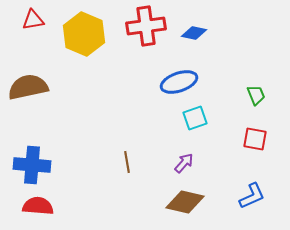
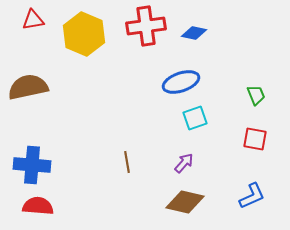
blue ellipse: moved 2 px right
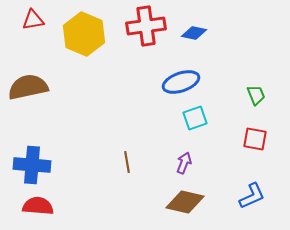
purple arrow: rotated 20 degrees counterclockwise
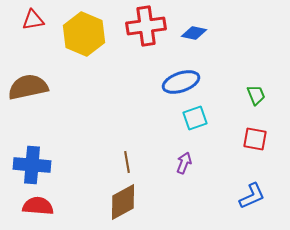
brown diamond: moved 62 px left; rotated 42 degrees counterclockwise
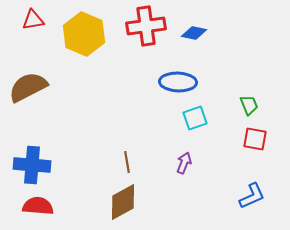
blue ellipse: moved 3 px left; rotated 21 degrees clockwise
brown semicircle: rotated 15 degrees counterclockwise
green trapezoid: moved 7 px left, 10 px down
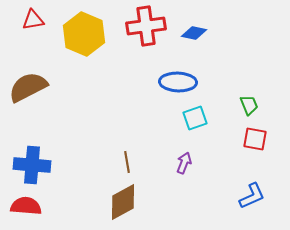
red semicircle: moved 12 px left
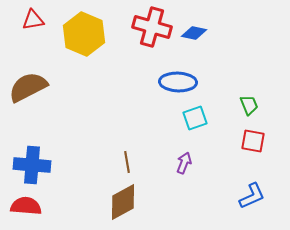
red cross: moved 6 px right, 1 px down; rotated 24 degrees clockwise
red square: moved 2 px left, 2 px down
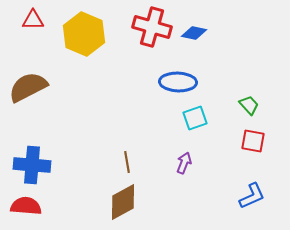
red triangle: rotated 10 degrees clockwise
green trapezoid: rotated 20 degrees counterclockwise
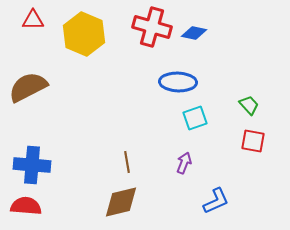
blue L-shape: moved 36 px left, 5 px down
brown diamond: moved 2 px left; rotated 15 degrees clockwise
